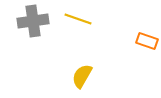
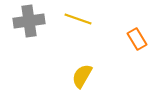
gray cross: moved 4 px left
orange rectangle: moved 10 px left, 2 px up; rotated 40 degrees clockwise
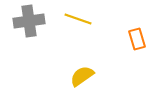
orange rectangle: rotated 15 degrees clockwise
yellow semicircle: rotated 25 degrees clockwise
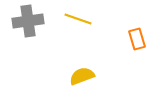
gray cross: moved 1 px left
yellow semicircle: rotated 15 degrees clockwise
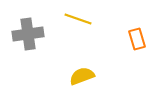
gray cross: moved 13 px down
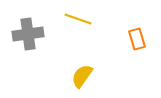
yellow semicircle: rotated 35 degrees counterclockwise
